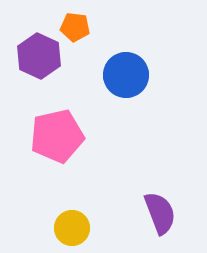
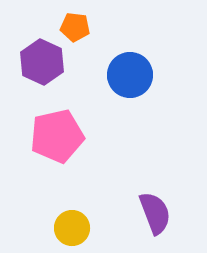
purple hexagon: moved 3 px right, 6 px down
blue circle: moved 4 px right
purple semicircle: moved 5 px left
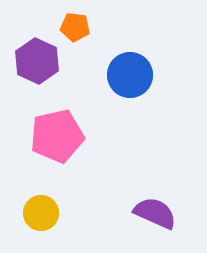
purple hexagon: moved 5 px left, 1 px up
purple semicircle: rotated 45 degrees counterclockwise
yellow circle: moved 31 px left, 15 px up
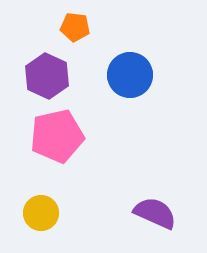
purple hexagon: moved 10 px right, 15 px down
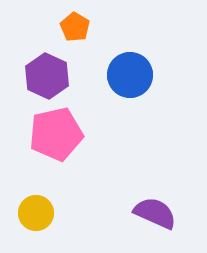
orange pentagon: rotated 24 degrees clockwise
pink pentagon: moved 1 px left, 2 px up
yellow circle: moved 5 px left
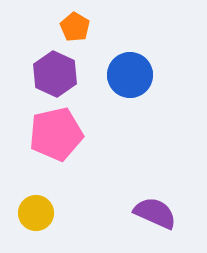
purple hexagon: moved 8 px right, 2 px up
